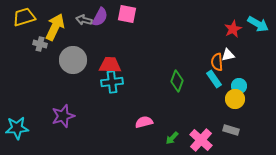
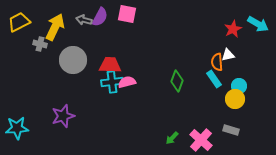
yellow trapezoid: moved 5 px left, 5 px down; rotated 10 degrees counterclockwise
pink semicircle: moved 17 px left, 40 px up
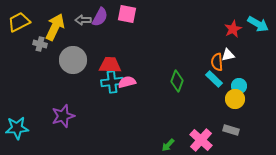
gray arrow: moved 1 px left; rotated 14 degrees counterclockwise
cyan rectangle: rotated 12 degrees counterclockwise
green arrow: moved 4 px left, 7 px down
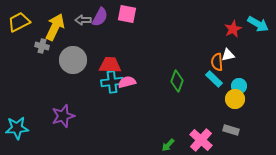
gray cross: moved 2 px right, 2 px down
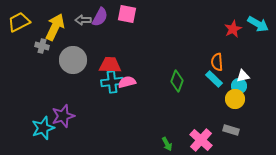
white triangle: moved 15 px right, 21 px down
cyan star: moved 26 px right; rotated 15 degrees counterclockwise
green arrow: moved 1 px left, 1 px up; rotated 72 degrees counterclockwise
